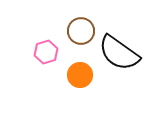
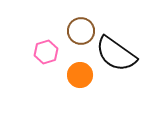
black semicircle: moved 3 px left, 1 px down
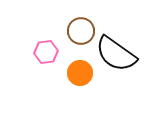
pink hexagon: rotated 10 degrees clockwise
orange circle: moved 2 px up
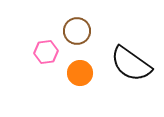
brown circle: moved 4 px left
black semicircle: moved 15 px right, 10 px down
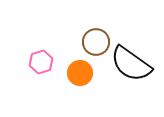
brown circle: moved 19 px right, 11 px down
pink hexagon: moved 5 px left, 10 px down; rotated 10 degrees counterclockwise
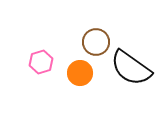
black semicircle: moved 4 px down
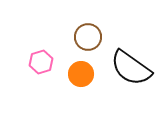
brown circle: moved 8 px left, 5 px up
orange circle: moved 1 px right, 1 px down
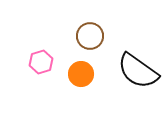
brown circle: moved 2 px right, 1 px up
black semicircle: moved 7 px right, 3 px down
